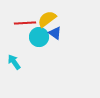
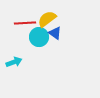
cyan arrow: rotated 105 degrees clockwise
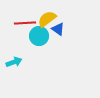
blue triangle: moved 3 px right, 4 px up
cyan circle: moved 1 px up
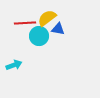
yellow semicircle: moved 1 px up
blue triangle: rotated 24 degrees counterclockwise
cyan arrow: moved 3 px down
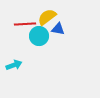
yellow semicircle: moved 1 px up
red line: moved 1 px down
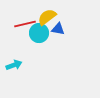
red line: rotated 10 degrees counterclockwise
cyan circle: moved 3 px up
